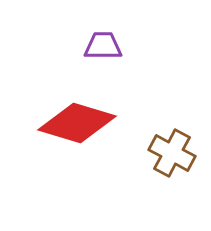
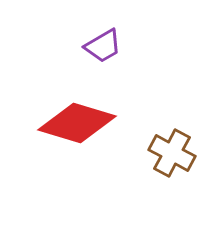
purple trapezoid: rotated 150 degrees clockwise
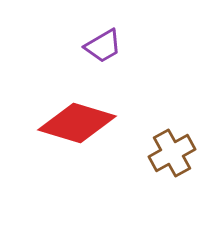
brown cross: rotated 33 degrees clockwise
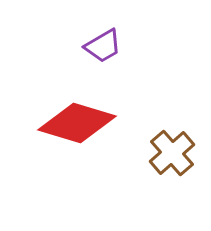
brown cross: rotated 12 degrees counterclockwise
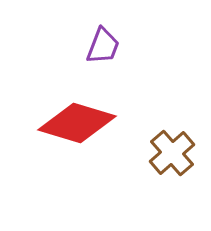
purple trapezoid: rotated 39 degrees counterclockwise
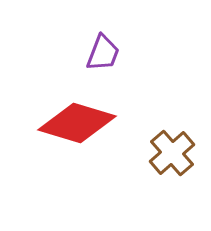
purple trapezoid: moved 7 px down
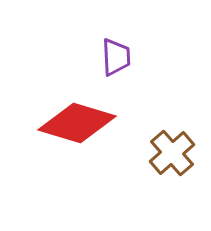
purple trapezoid: moved 13 px right, 4 px down; rotated 24 degrees counterclockwise
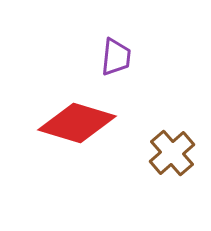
purple trapezoid: rotated 9 degrees clockwise
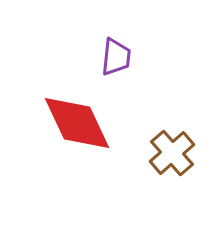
red diamond: rotated 48 degrees clockwise
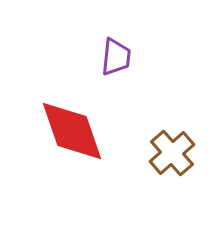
red diamond: moved 5 px left, 8 px down; rotated 6 degrees clockwise
